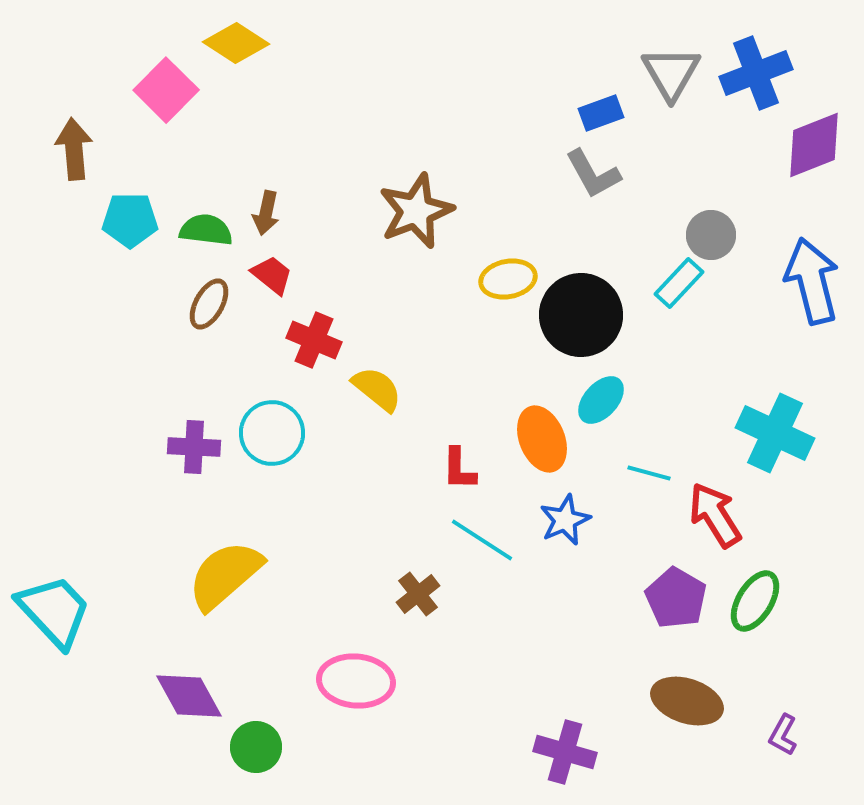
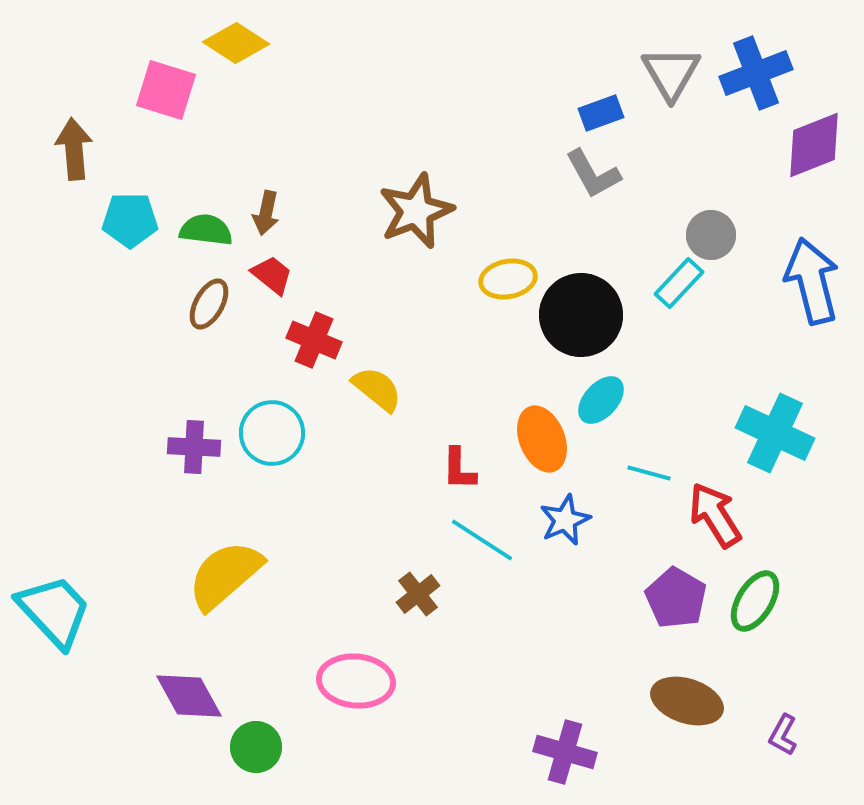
pink square at (166, 90): rotated 28 degrees counterclockwise
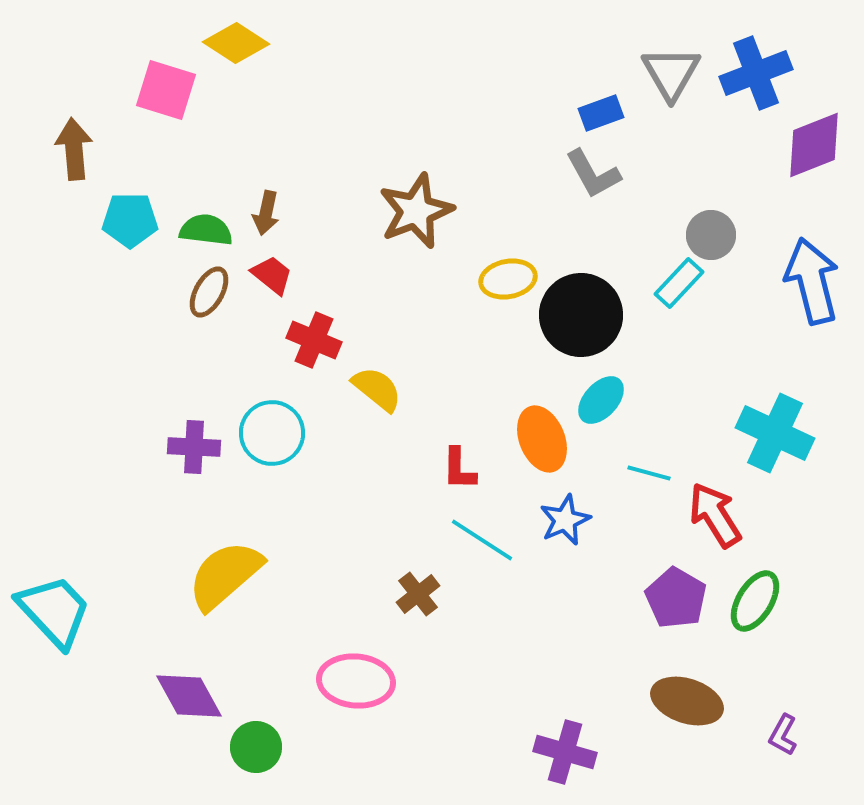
brown ellipse at (209, 304): moved 12 px up
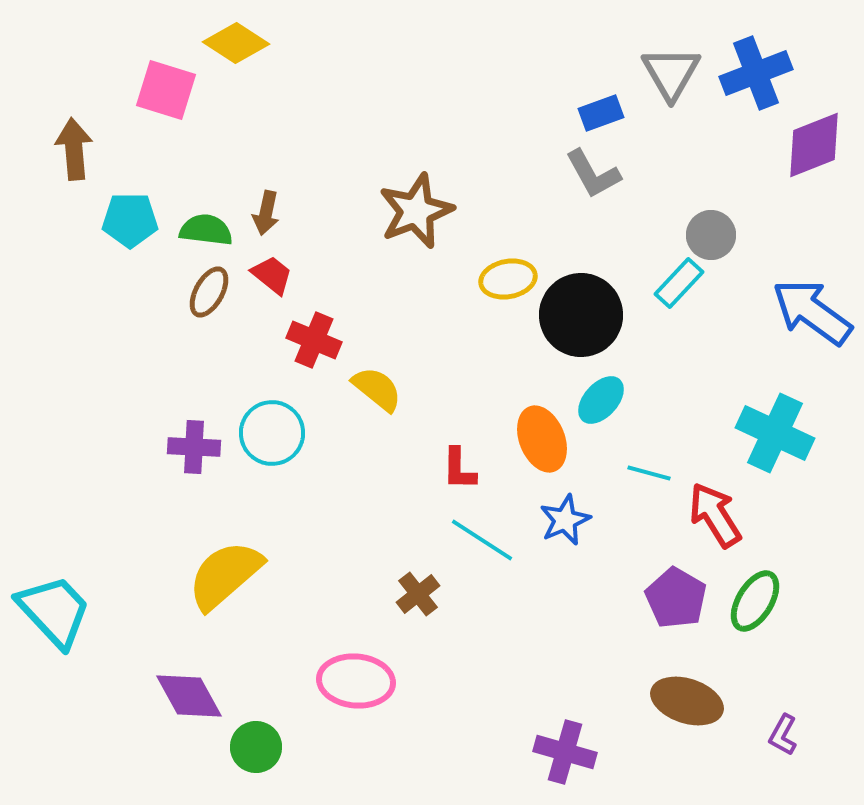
blue arrow at (812, 281): moved 31 px down; rotated 40 degrees counterclockwise
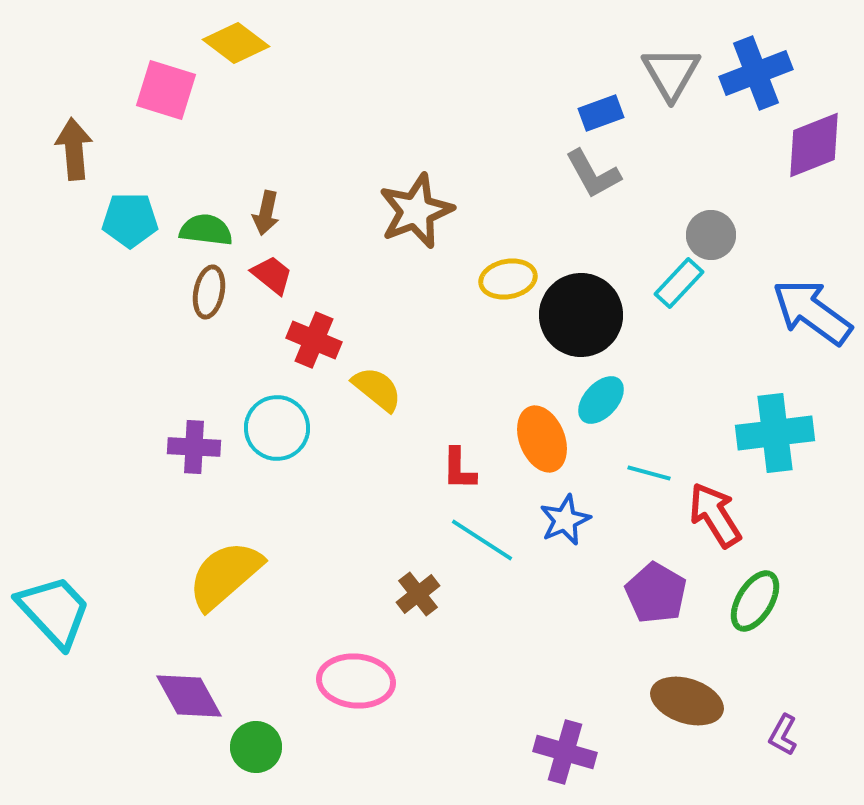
yellow diamond at (236, 43): rotated 4 degrees clockwise
brown ellipse at (209, 292): rotated 18 degrees counterclockwise
cyan circle at (272, 433): moved 5 px right, 5 px up
cyan cross at (775, 433): rotated 32 degrees counterclockwise
purple pentagon at (676, 598): moved 20 px left, 5 px up
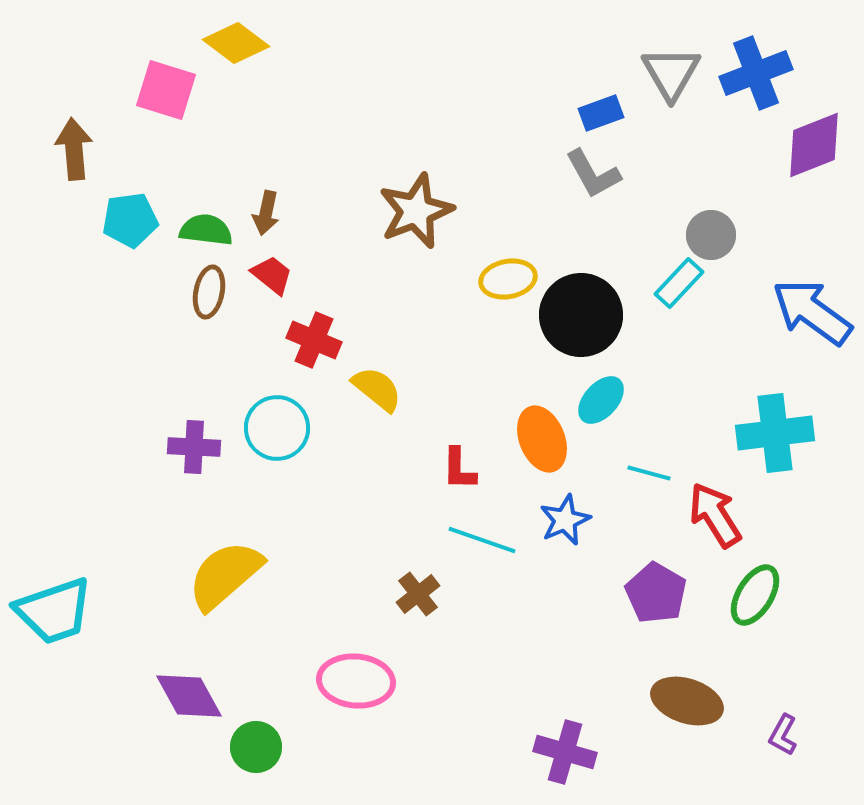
cyan pentagon at (130, 220): rotated 8 degrees counterclockwise
cyan line at (482, 540): rotated 14 degrees counterclockwise
green ellipse at (755, 601): moved 6 px up
cyan trapezoid at (54, 611): rotated 114 degrees clockwise
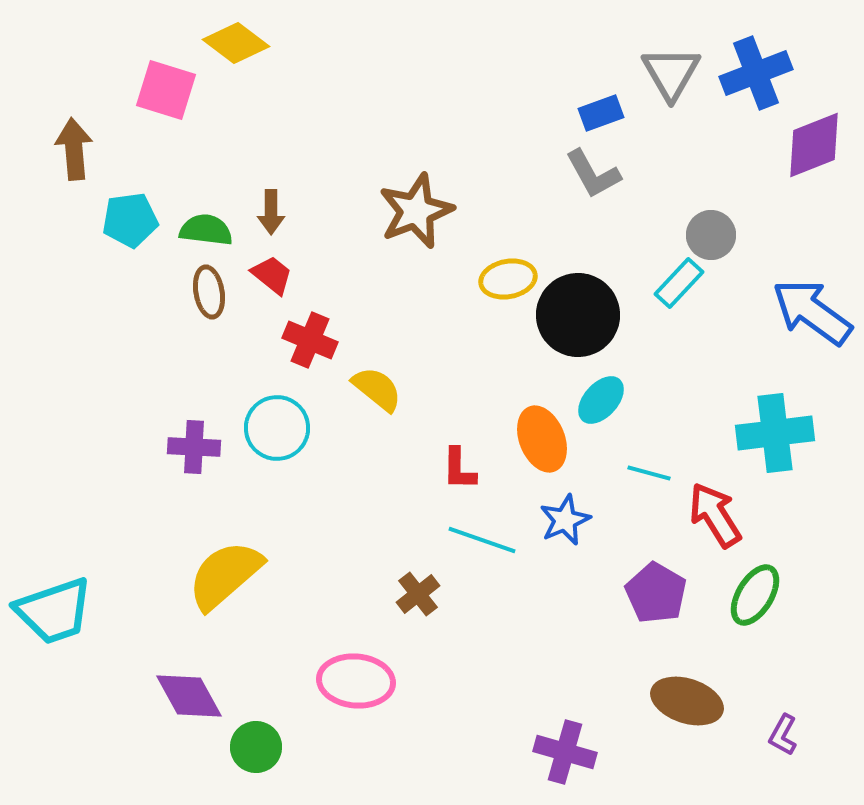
brown arrow at (266, 213): moved 5 px right, 1 px up; rotated 12 degrees counterclockwise
brown ellipse at (209, 292): rotated 21 degrees counterclockwise
black circle at (581, 315): moved 3 px left
red cross at (314, 340): moved 4 px left
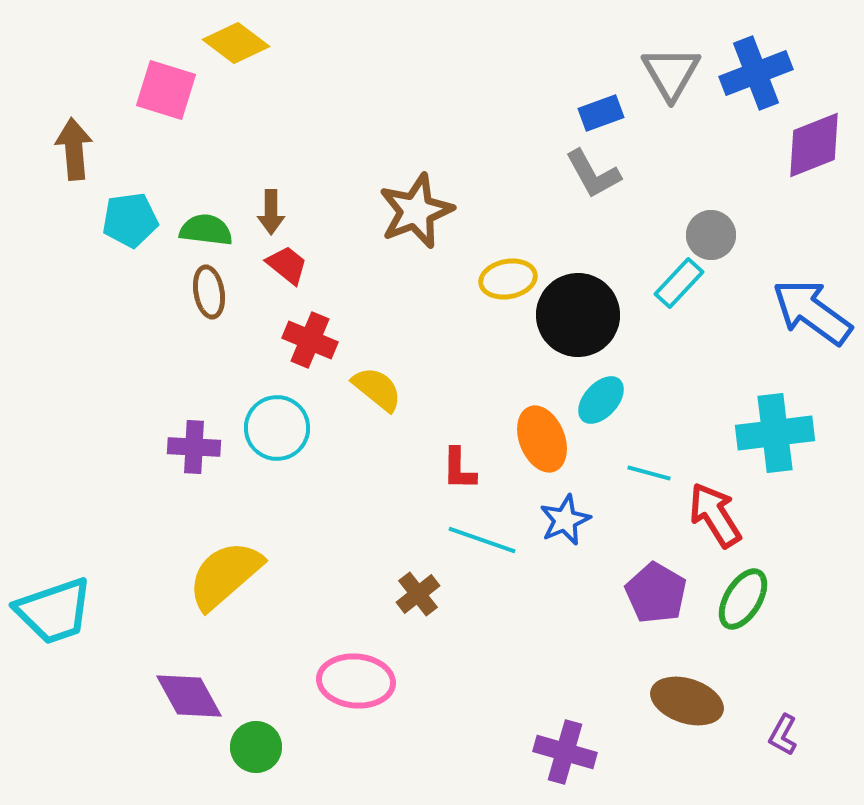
red trapezoid at (272, 275): moved 15 px right, 10 px up
green ellipse at (755, 595): moved 12 px left, 4 px down
